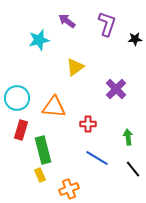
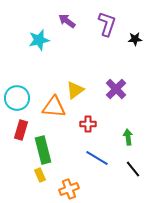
yellow triangle: moved 23 px down
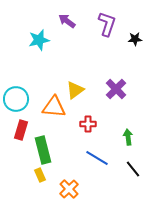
cyan circle: moved 1 px left, 1 px down
orange cross: rotated 24 degrees counterclockwise
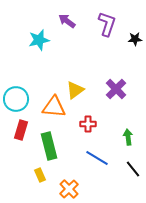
green rectangle: moved 6 px right, 4 px up
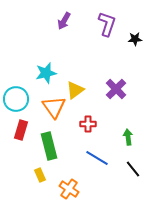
purple arrow: moved 3 px left; rotated 96 degrees counterclockwise
cyan star: moved 7 px right, 33 px down
orange triangle: rotated 50 degrees clockwise
orange cross: rotated 12 degrees counterclockwise
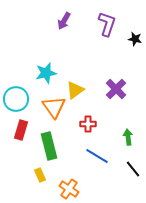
black star: rotated 16 degrees clockwise
blue line: moved 2 px up
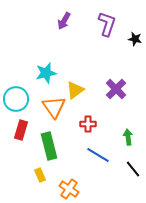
blue line: moved 1 px right, 1 px up
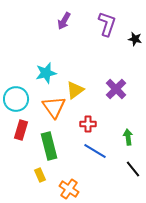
blue line: moved 3 px left, 4 px up
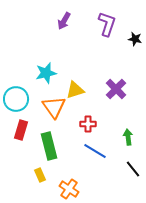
yellow triangle: rotated 18 degrees clockwise
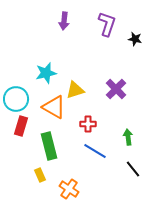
purple arrow: rotated 24 degrees counterclockwise
orange triangle: rotated 25 degrees counterclockwise
red rectangle: moved 4 px up
